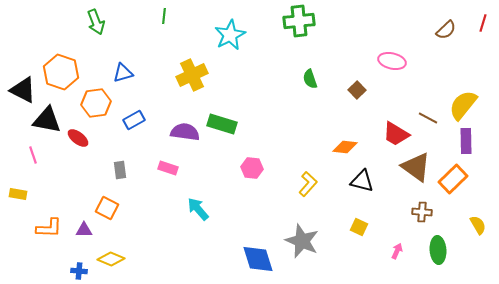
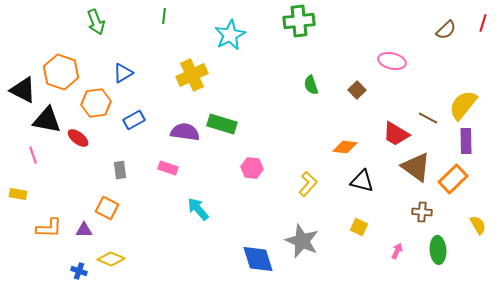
blue triangle at (123, 73): rotated 15 degrees counterclockwise
green semicircle at (310, 79): moved 1 px right, 6 px down
blue cross at (79, 271): rotated 14 degrees clockwise
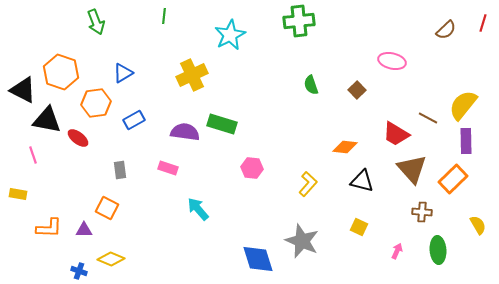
brown triangle at (416, 167): moved 4 px left, 2 px down; rotated 12 degrees clockwise
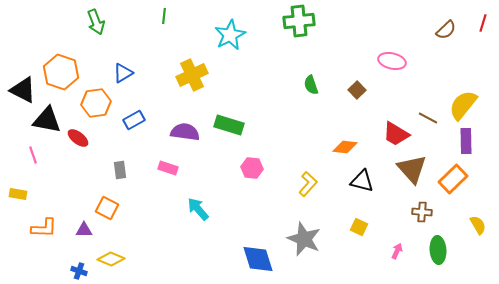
green rectangle at (222, 124): moved 7 px right, 1 px down
orange L-shape at (49, 228): moved 5 px left
gray star at (302, 241): moved 2 px right, 2 px up
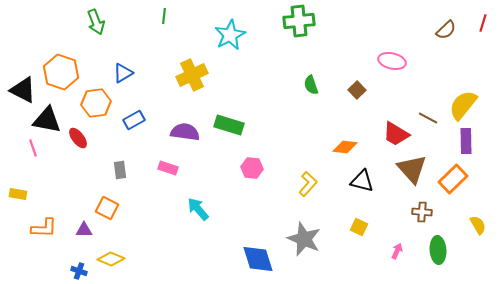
red ellipse at (78, 138): rotated 15 degrees clockwise
pink line at (33, 155): moved 7 px up
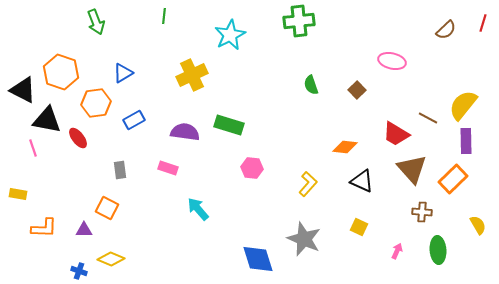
black triangle at (362, 181): rotated 10 degrees clockwise
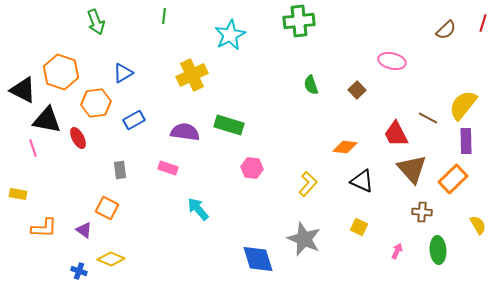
red trapezoid at (396, 134): rotated 32 degrees clockwise
red ellipse at (78, 138): rotated 10 degrees clockwise
purple triangle at (84, 230): rotated 36 degrees clockwise
